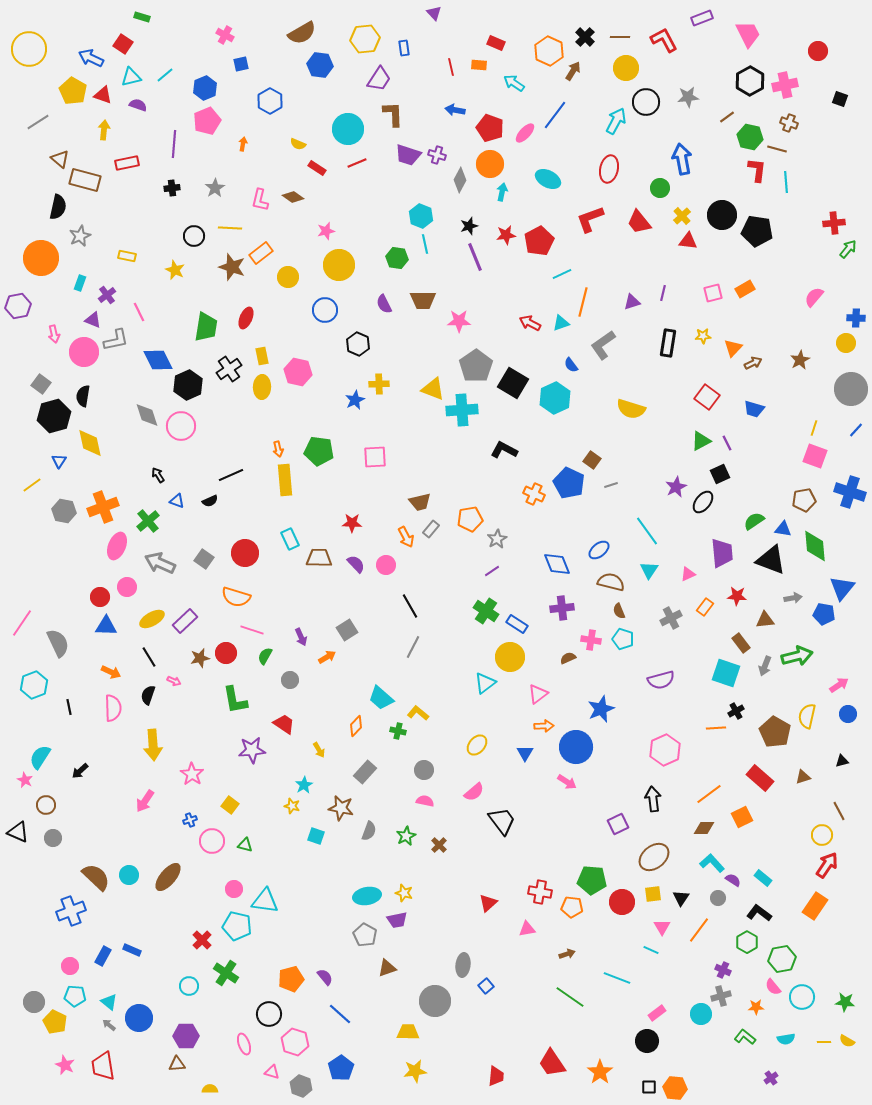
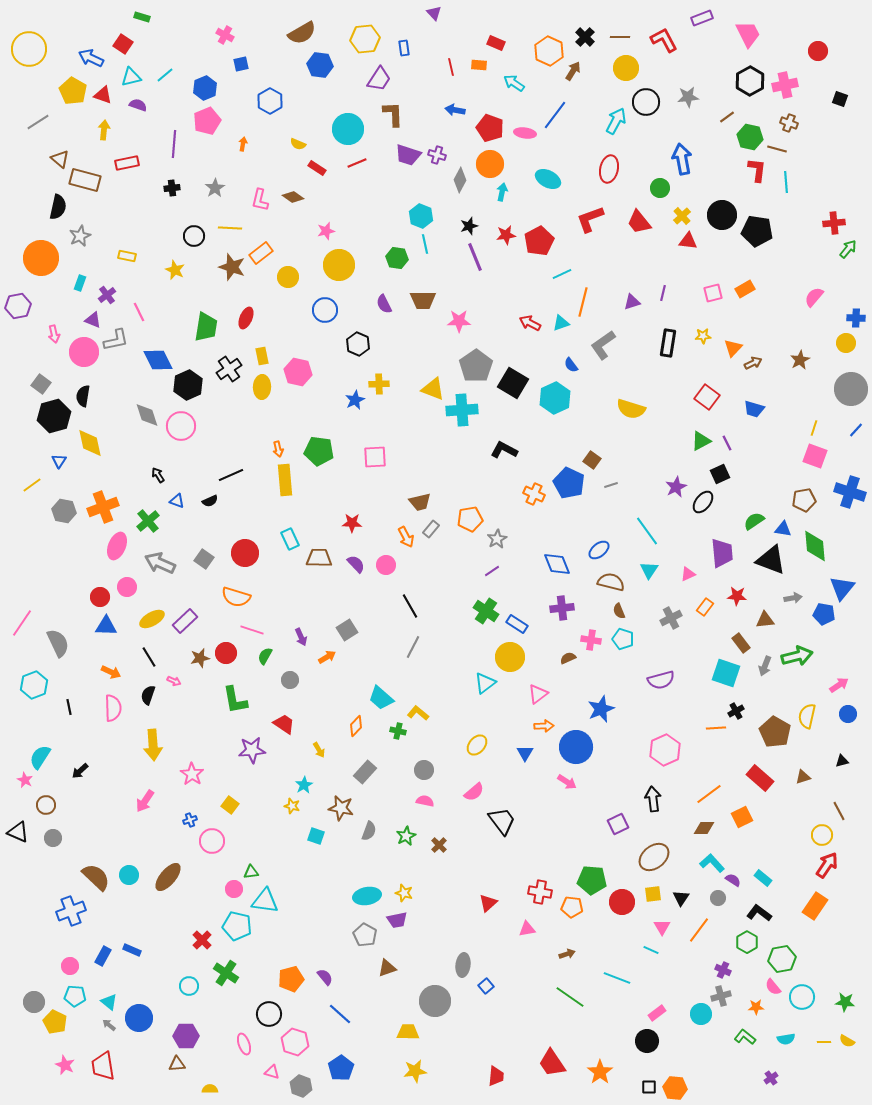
pink ellipse at (525, 133): rotated 55 degrees clockwise
green triangle at (245, 845): moved 6 px right, 27 px down; rotated 21 degrees counterclockwise
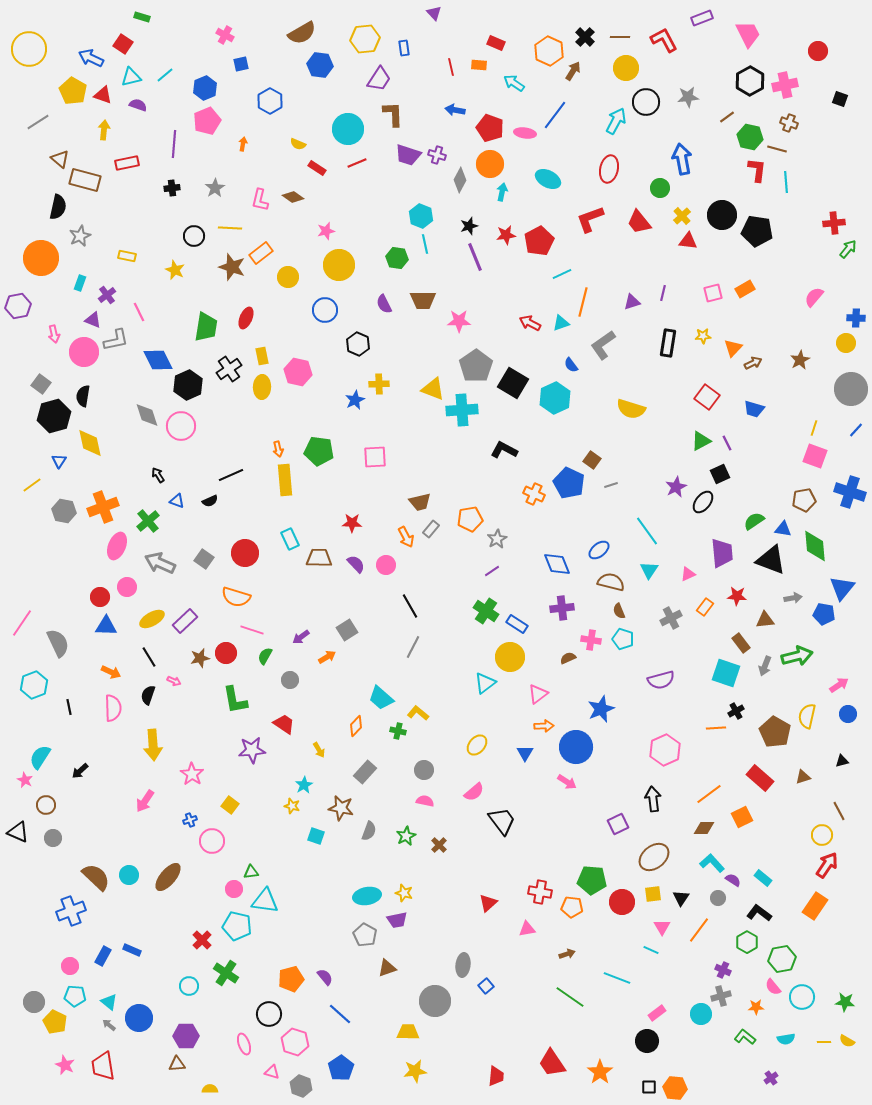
purple arrow at (301, 637): rotated 78 degrees clockwise
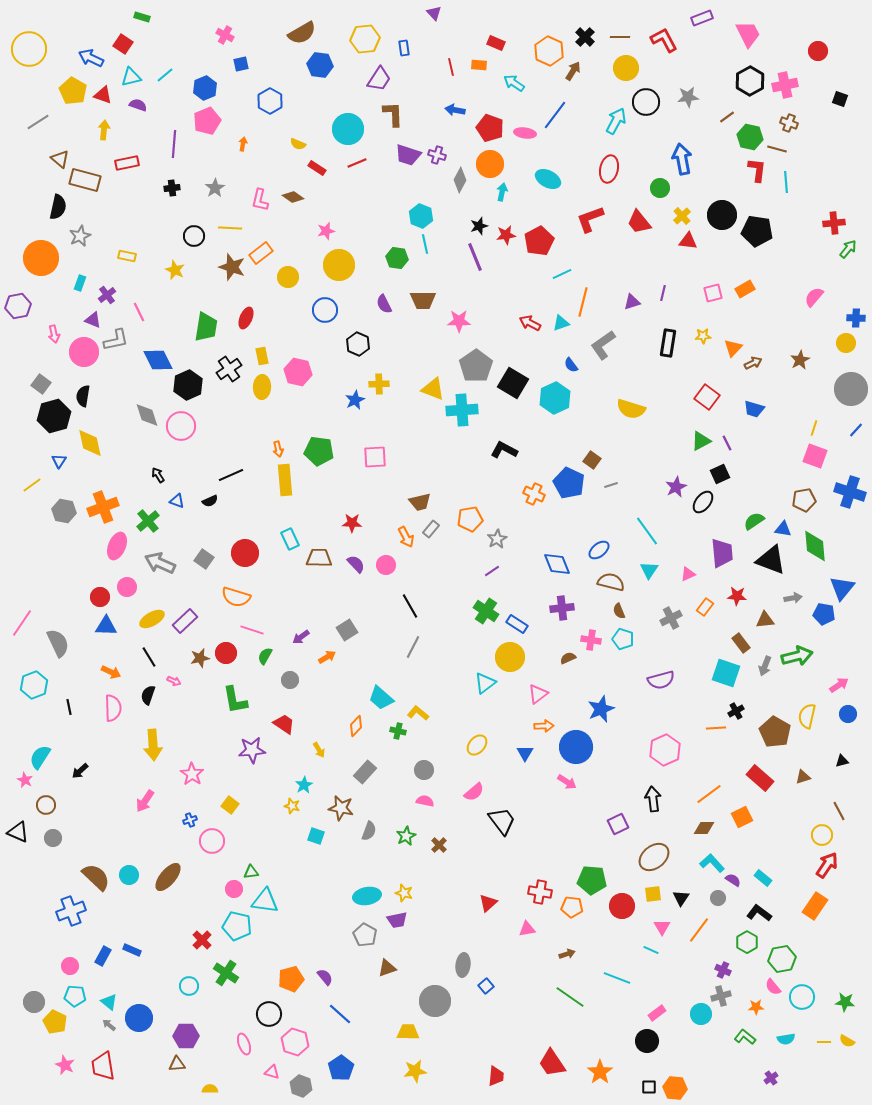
black star at (469, 226): moved 10 px right
red circle at (622, 902): moved 4 px down
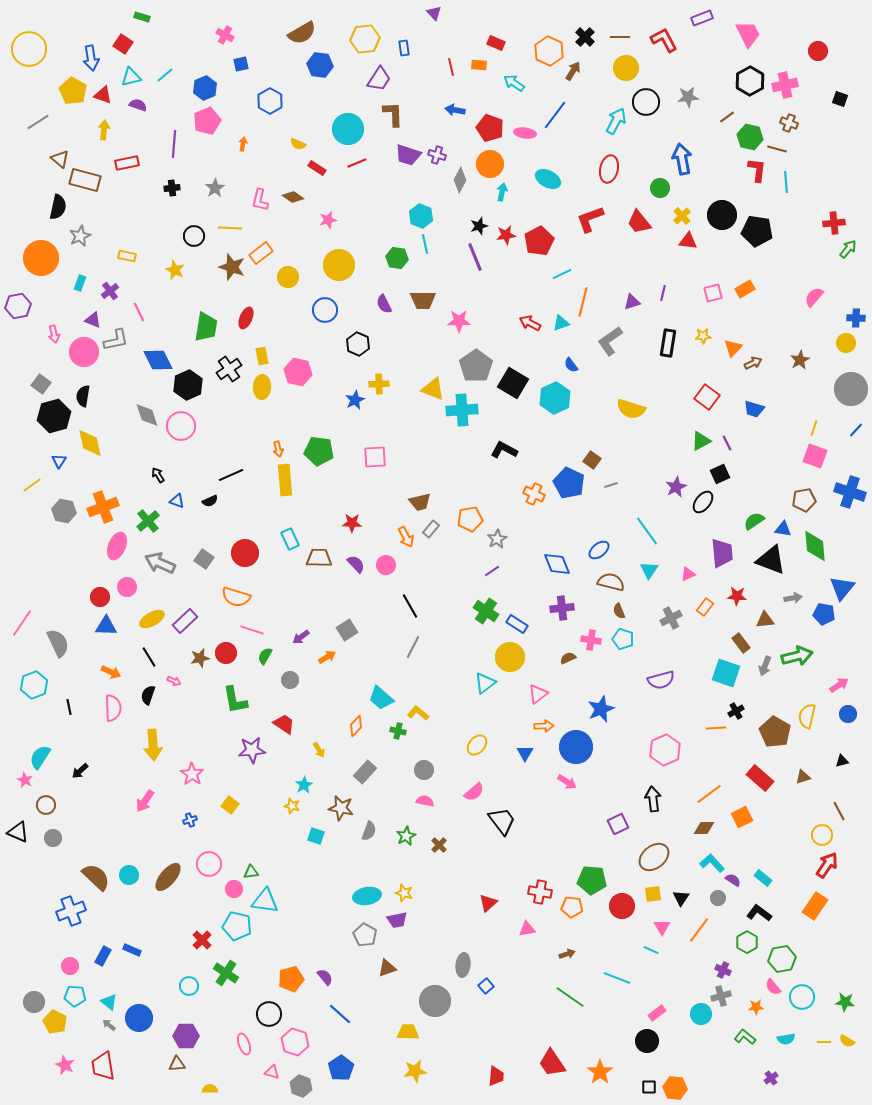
blue arrow at (91, 58): rotated 125 degrees counterclockwise
pink star at (326, 231): moved 2 px right, 11 px up
purple cross at (107, 295): moved 3 px right, 4 px up
gray L-shape at (603, 345): moved 7 px right, 4 px up
pink circle at (212, 841): moved 3 px left, 23 px down
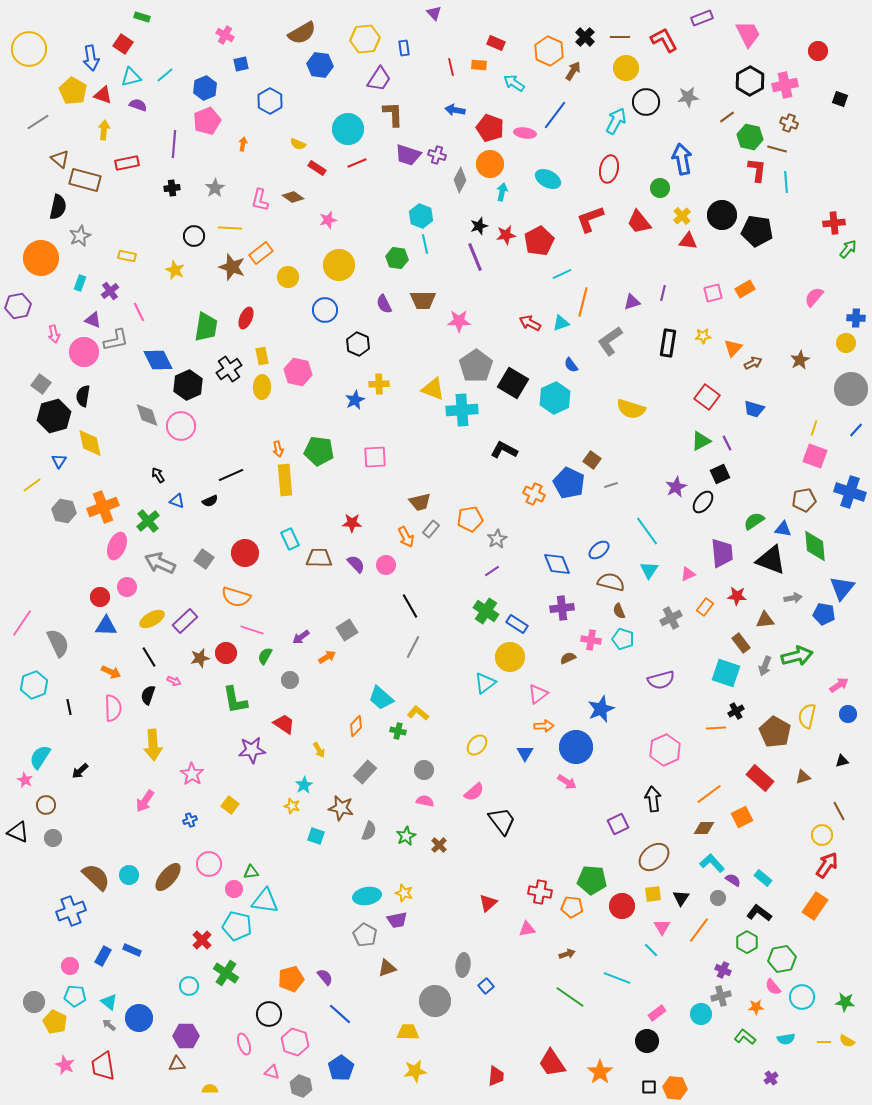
cyan line at (651, 950): rotated 21 degrees clockwise
